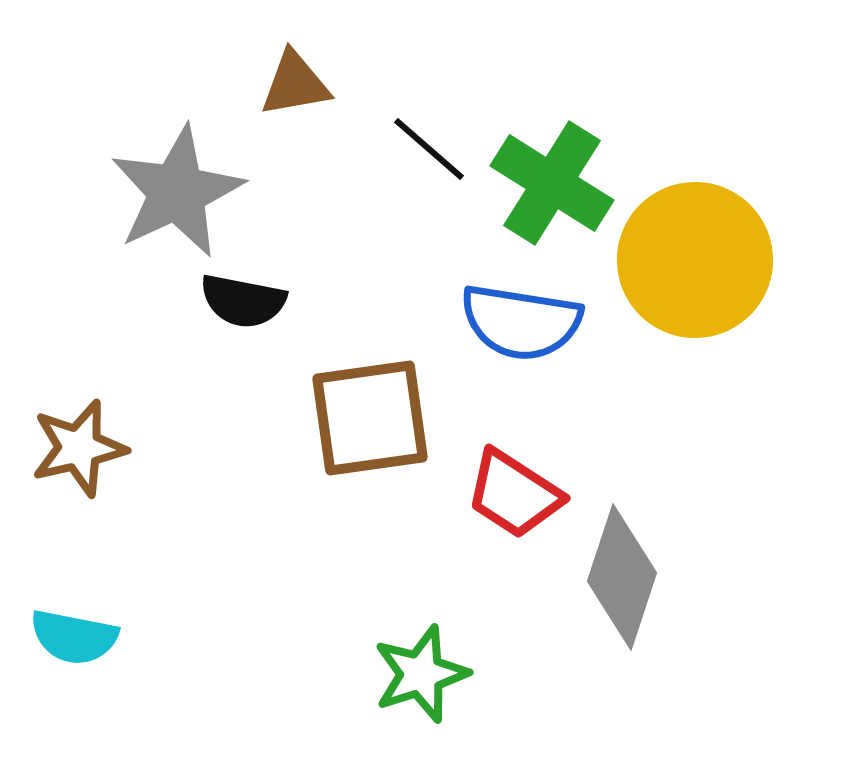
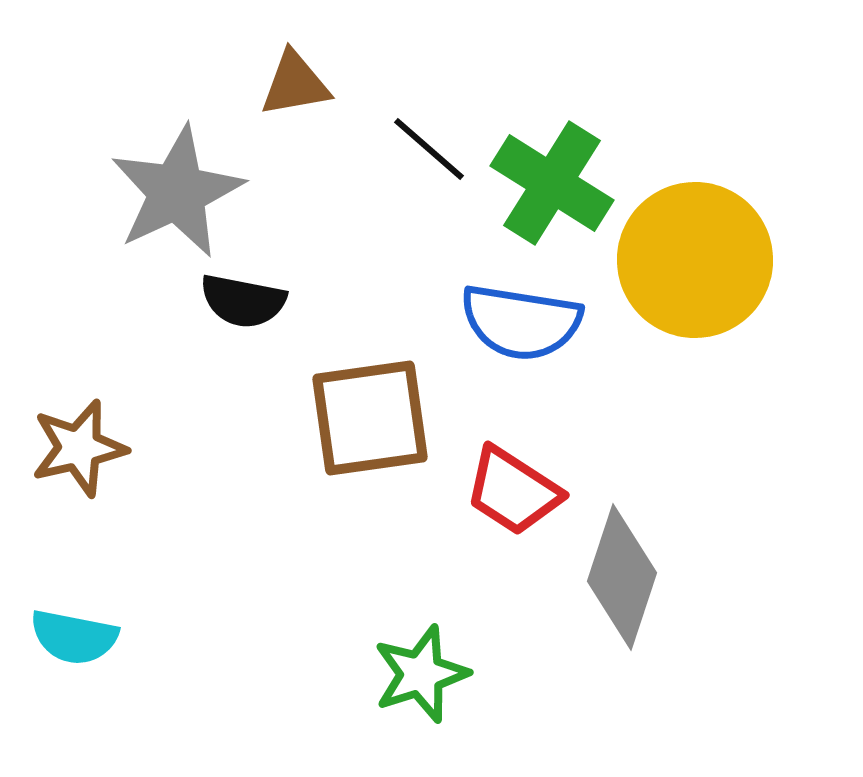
red trapezoid: moved 1 px left, 3 px up
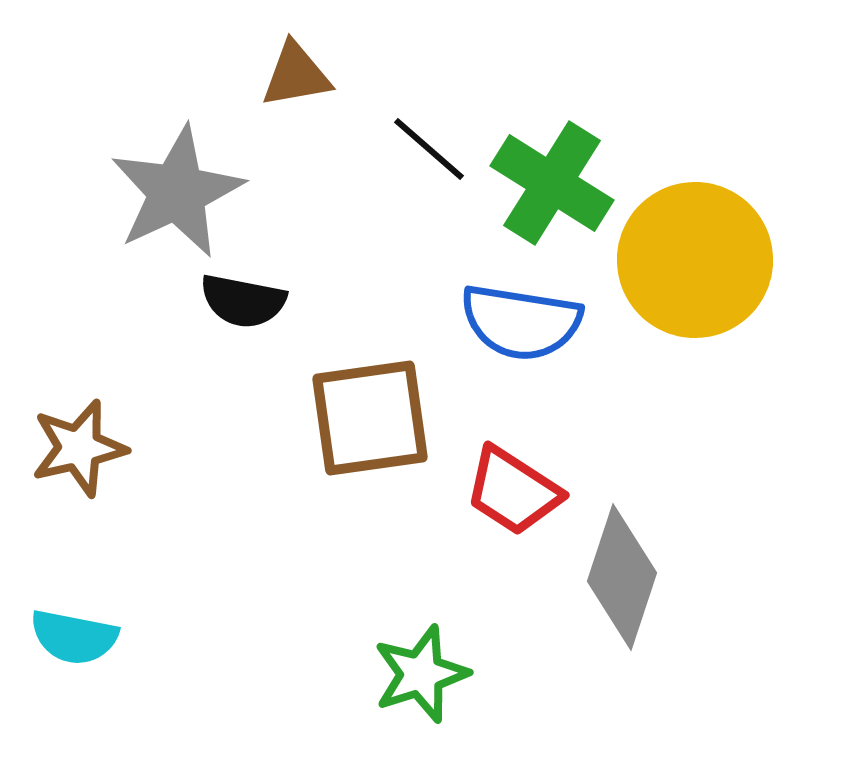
brown triangle: moved 1 px right, 9 px up
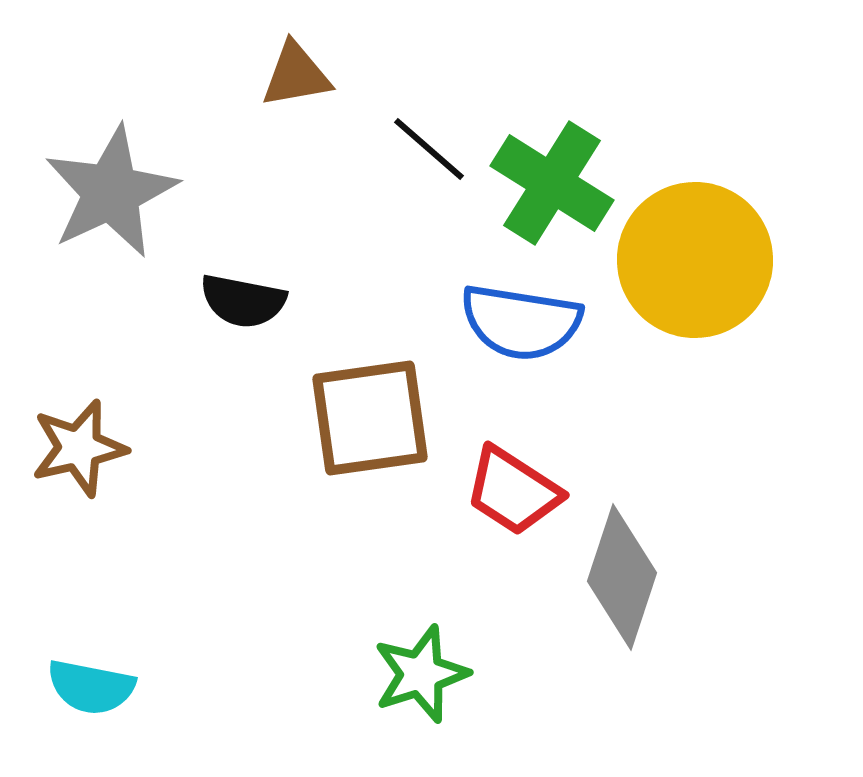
gray star: moved 66 px left
cyan semicircle: moved 17 px right, 50 px down
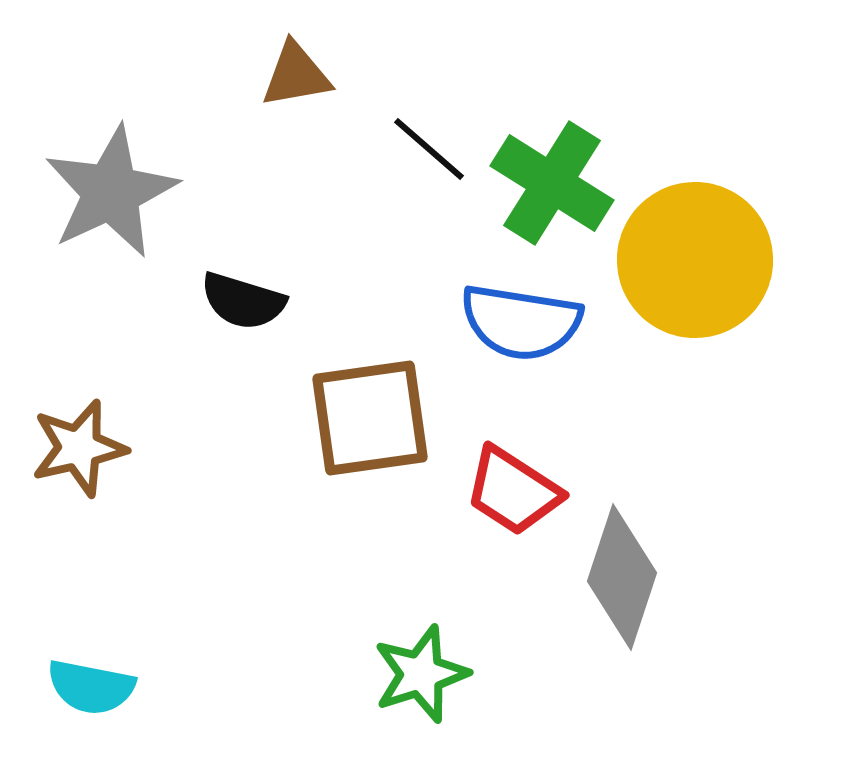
black semicircle: rotated 6 degrees clockwise
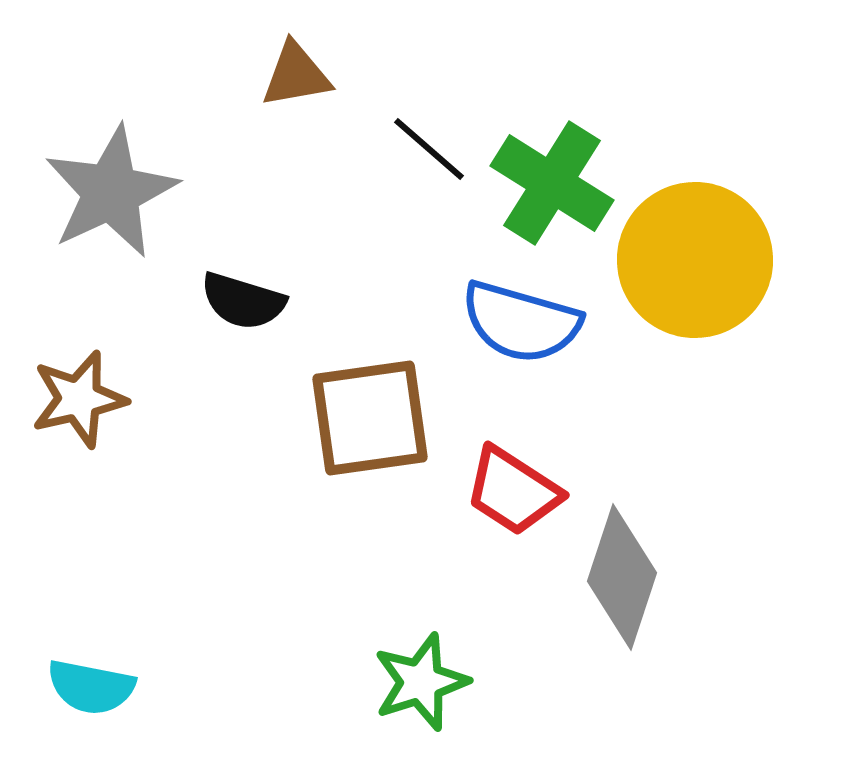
blue semicircle: rotated 7 degrees clockwise
brown star: moved 49 px up
green star: moved 8 px down
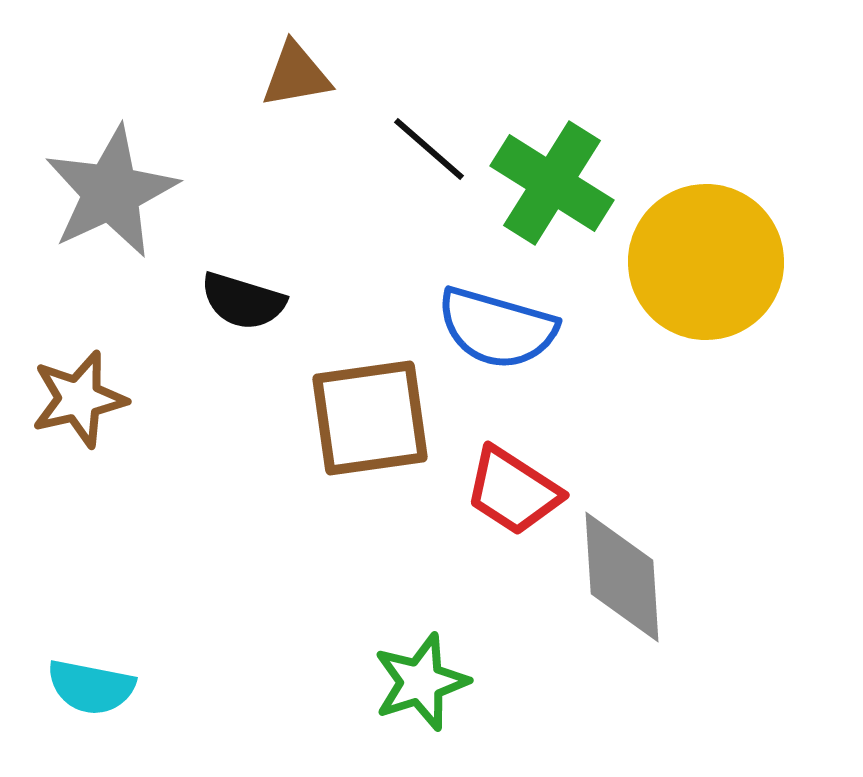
yellow circle: moved 11 px right, 2 px down
blue semicircle: moved 24 px left, 6 px down
gray diamond: rotated 22 degrees counterclockwise
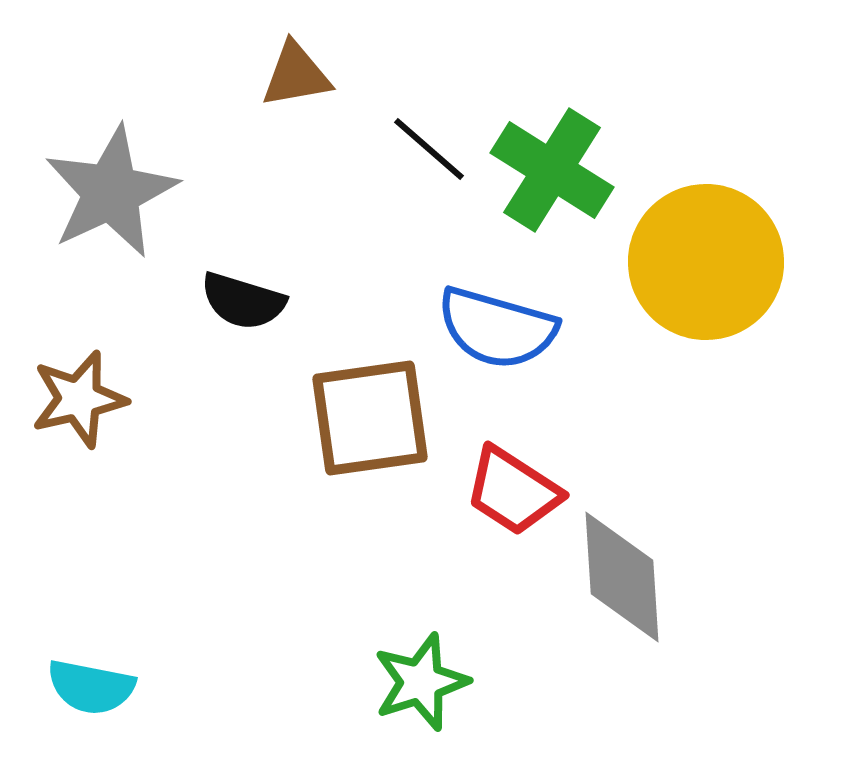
green cross: moved 13 px up
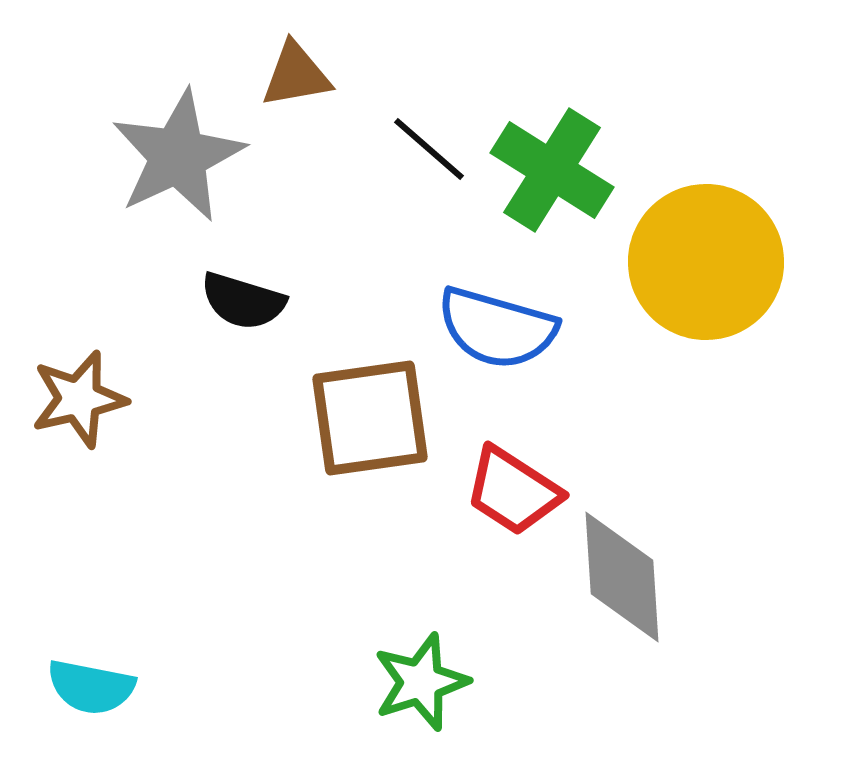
gray star: moved 67 px right, 36 px up
